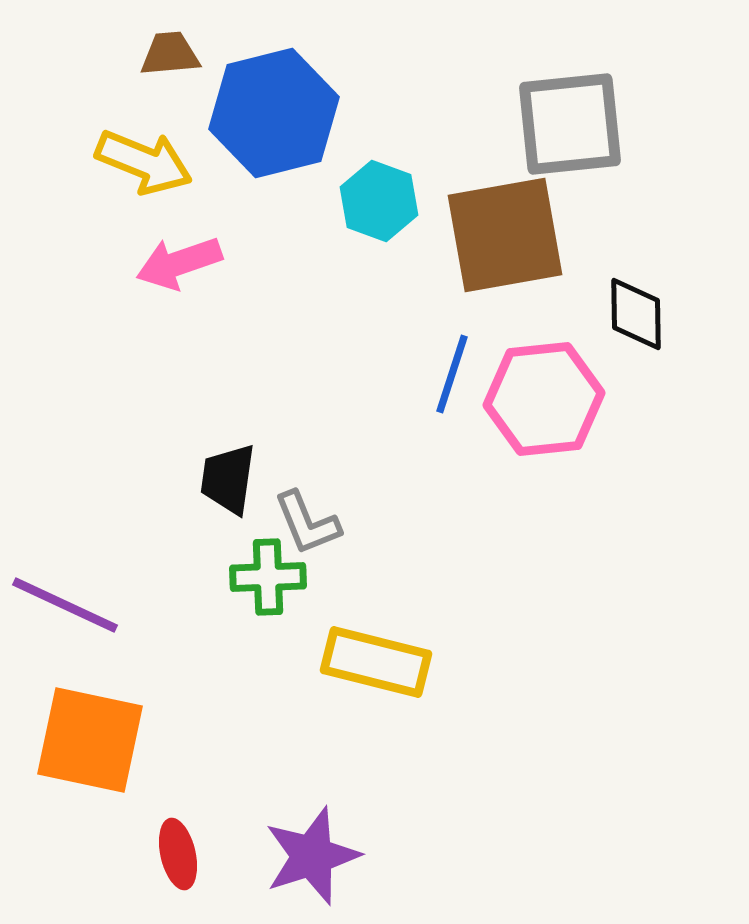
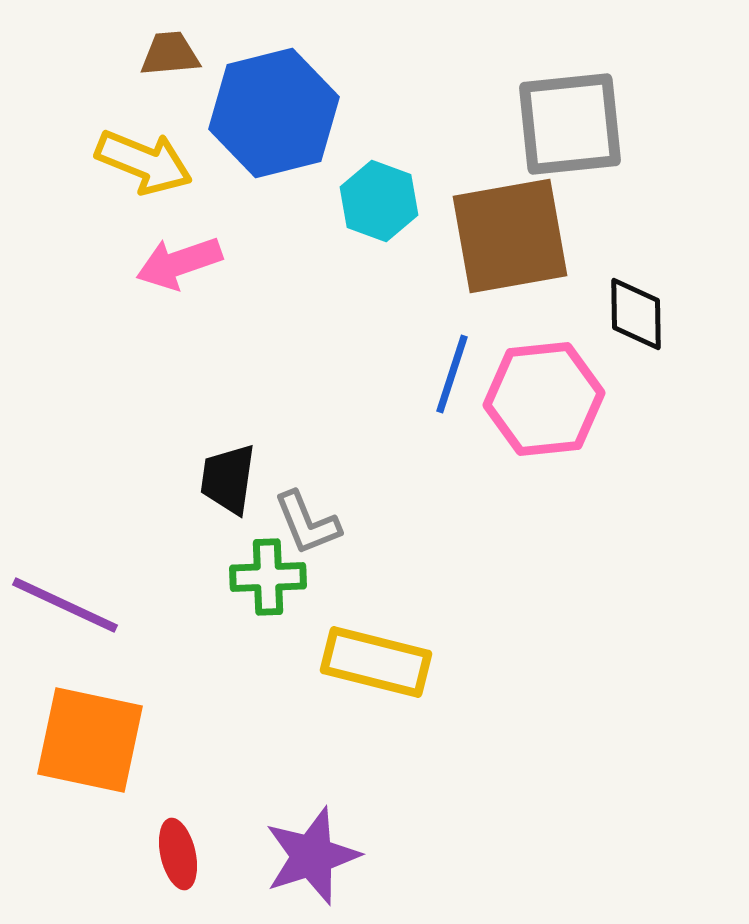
brown square: moved 5 px right, 1 px down
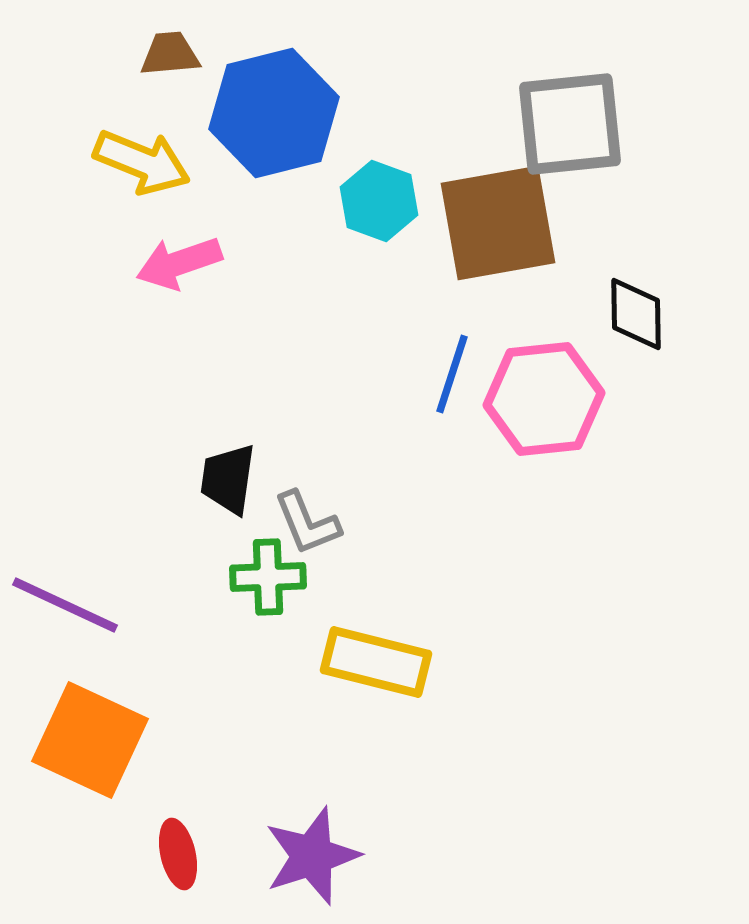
yellow arrow: moved 2 px left
brown square: moved 12 px left, 13 px up
orange square: rotated 13 degrees clockwise
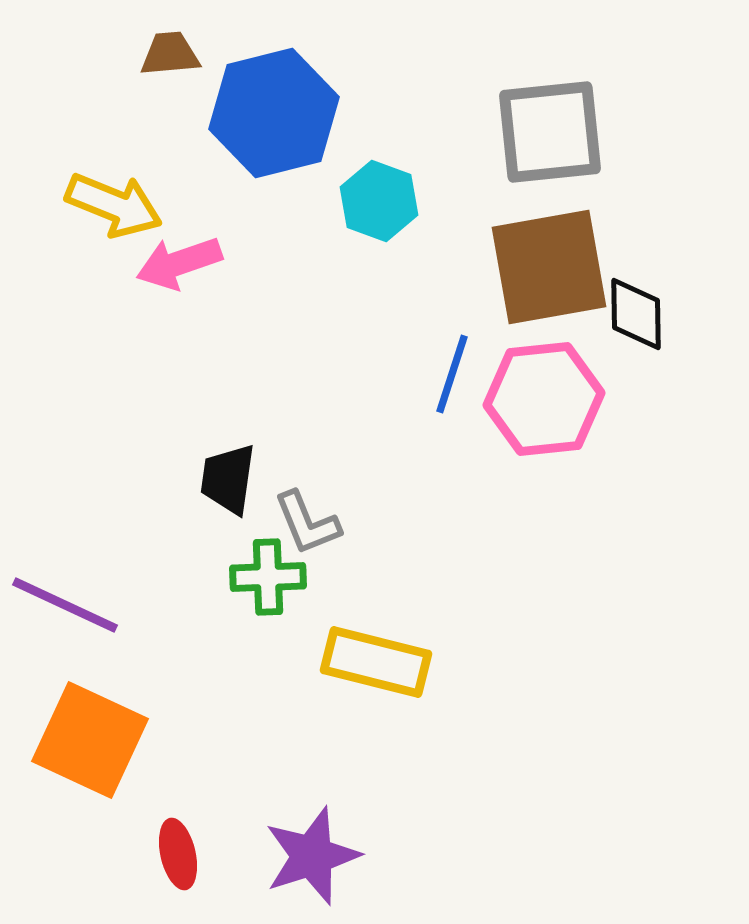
gray square: moved 20 px left, 8 px down
yellow arrow: moved 28 px left, 43 px down
brown square: moved 51 px right, 44 px down
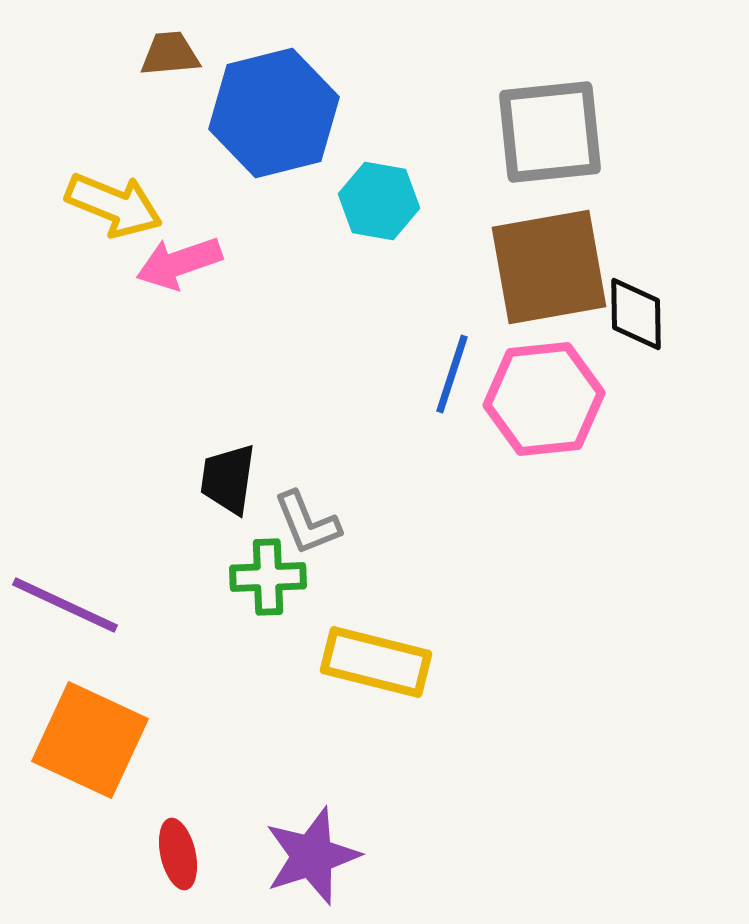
cyan hexagon: rotated 10 degrees counterclockwise
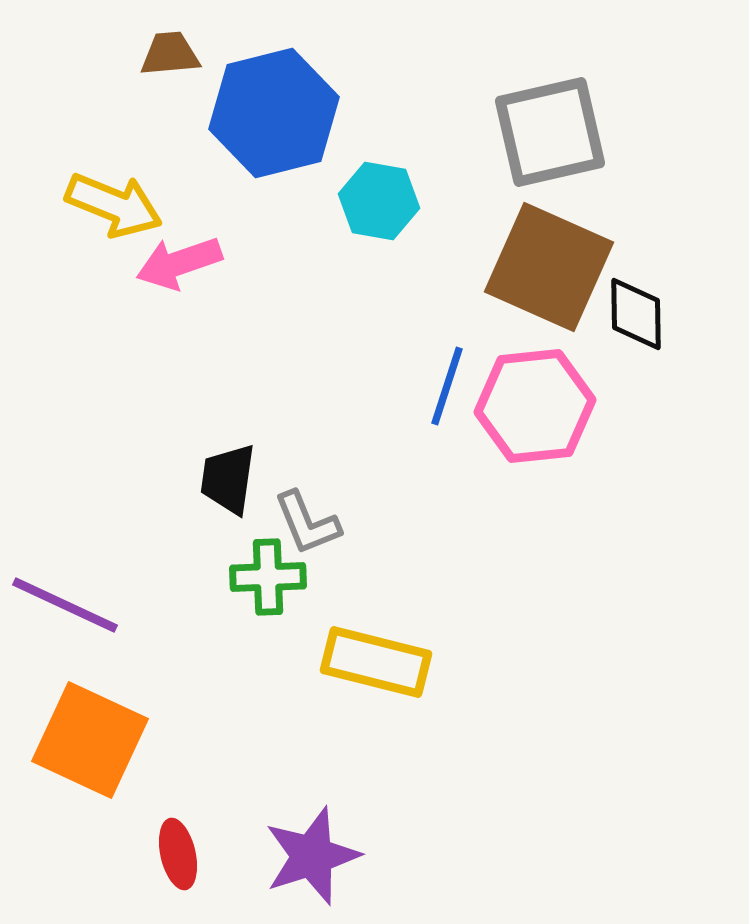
gray square: rotated 7 degrees counterclockwise
brown square: rotated 34 degrees clockwise
blue line: moved 5 px left, 12 px down
pink hexagon: moved 9 px left, 7 px down
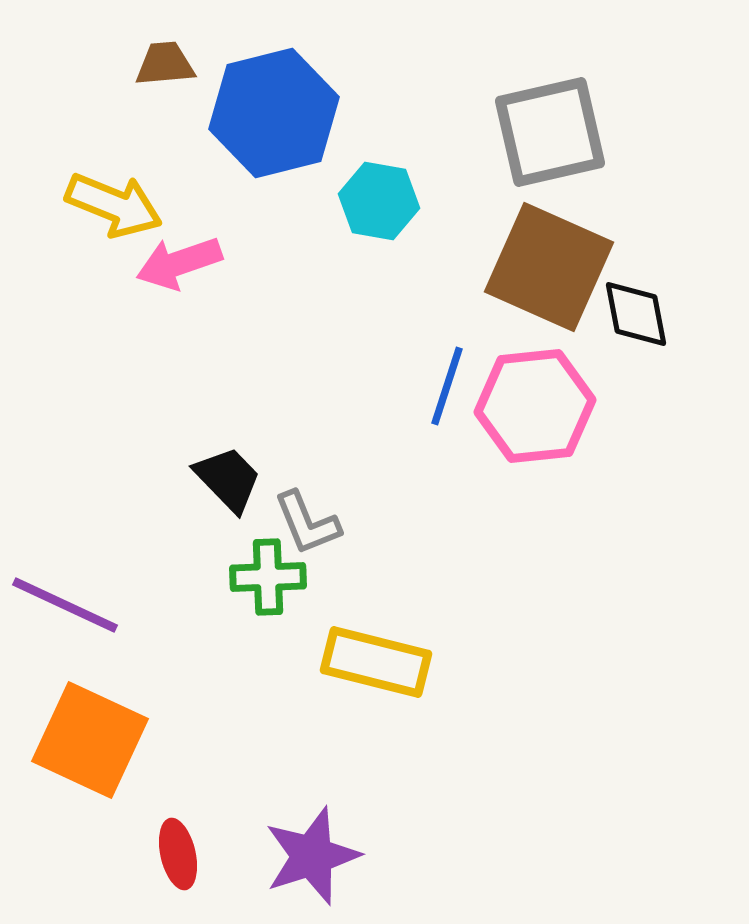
brown trapezoid: moved 5 px left, 10 px down
black diamond: rotated 10 degrees counterclockwise
black trapezoid: rotated 128 degrees clockwise
